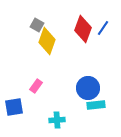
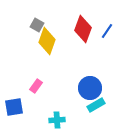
blue line: moved 4 px right, 3 px down
blue circle: moved 2 px right
cyan rectangle: rotated 24 degrees counterclockwise
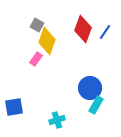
blue line: moved 2 px left, 1 px down
pink rectangle: moved 27 px up
cyan rectangle: rotated 30 degrees counterclockwise
cyan cross: rotated 14 degrees counterclockwise
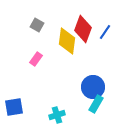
yellow diamond: moved 20 px right; rotated 12 degrees counterclockwise
blue circle: moved 3 px right, 1 px up
cyan rectangle: moved 1 px up
cyan cross: moved 5 px up
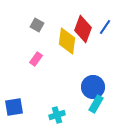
blue line: moved 5 px up
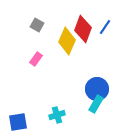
yellow diamond: rotated 16 degrees clockwise
blue circle: moved 4 px right, 2 px down
blue square: moved 4 px right, 15 px down
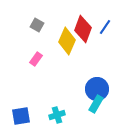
blue square: moved 3 px right, 6 px up
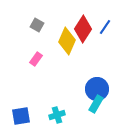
red diamond: rotated 12 degrees clockwise
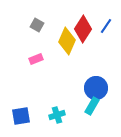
blue line: moved 1 px right, 1 px up
pink rectangle: rotated 32 degrees clockwise
blue circle: moved 1 px left, 1 px up
cyan rectangle: moved 4 px left, 2 px down
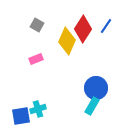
cyan cross: moved 19 px left, 6 px up
